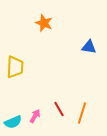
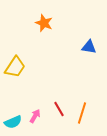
yellow trapezoid: rotated 30 degrees clockwise
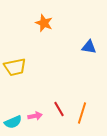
yellow trapezoid: rotated 45 degrees clockwise
pink arrow: rotated 48 degrees clockwise
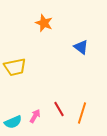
blue triangle: moved 8 px left; rotated 28 degrees clockwise
pink arrow: rotated 48 degrees counterclockwise
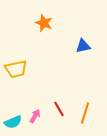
blue triangle: moved 2 px right, 1 px up; rotated 49 degrees counterclockwise
yellow trapezoid: moved 1 px right, 2 px down
orange line: moved 3 px right
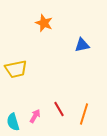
blue triangle: moved 1 px left, 1 px up
orange line: moved 1 px left, 1 px down
cyan semicircle: rotated 96 degrees clockwise
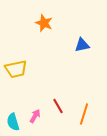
red line: moved 1 px left, 3 px up
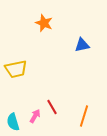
red line: moved 6 px left, 1 px down
orange line: moved 2 px down
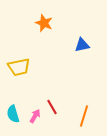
yellow trapezoid: moved 3 px right, 2 px up
cyan semicircle: moved 8 px up
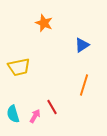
blue triangle: rotated 21 degrees counterclockwise
orange line: moved 31 px up
